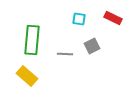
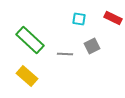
green rectangle: moved 2 px left; rotated 52 degrees counterclockwise
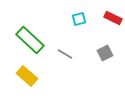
cyan square: rotated 24 degrees counterclockwise
gray square: moved 13 px right, 7 px down
gray line: rotated 28 degrees clockwise
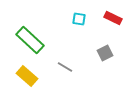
cyan square: rotated 24 degrees clockwise
gray line: moved 13 px down
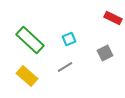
cyan square: moved 10 px left, 20 px down; rotated 32 degrees counterclockwise
gray line: rotated 63 degrees counterclockwise
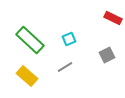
gray square: moved 2 px right, 2 px down
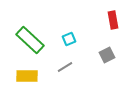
red rectangle: moved 2 px down; rotated 54 degrees clockwise
yellow rectangle: rotated 40 degrees counterclockwise
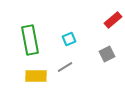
red rectangle: rotated 60 degrees clockwise
green rectangle: rotated 36 degrees clockwise
gray square: moved 1 px up
yellow rectangle: moved 9 px right
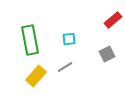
cyan square: rotated 16 degrees clockwise
yellow rectangle: rotated 50 degrees counterclockwise
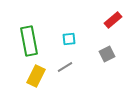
green rectangle: moved 1 px left, 1 px down
yellow rectangle: rotated 15 degrees counterclockwise
